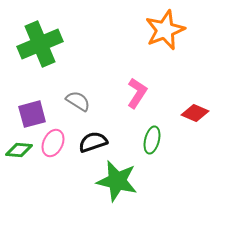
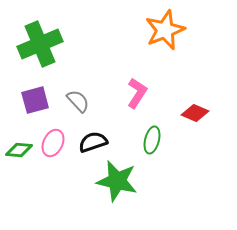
gray semicircle: rotated 15 degrees clockwise
purple square: moved 3 px right, 14 px up
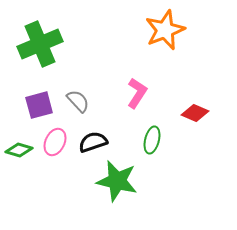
purple square: moved 4 px right, 5 px down
pink ellipse: moved 2 px right, 1 px up
green diamond: rotated 12 degrees clockwise
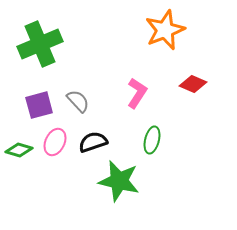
red diamond: moved 2 px left, 29 px up
green star: moved 2 px right
